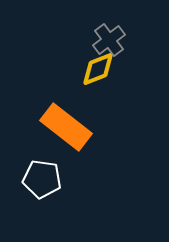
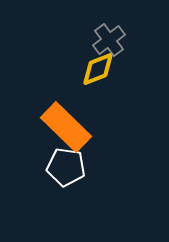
orange rectangle: rotated 6 degrees clockwise
white pentagon: moved 24 px right, 12 px up
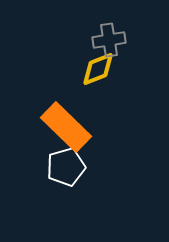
gray cross: rotated 28 degrees clockwise
white pentagon: rotated 24 degrees counterclockwise
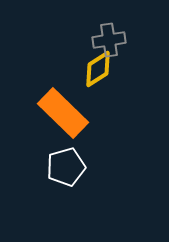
yellow diamond: rotated 12 degrees counterclockwise
orange rectangle: moved 3 px left, 14 px up
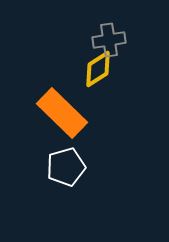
orange rectangle: moved 1 px left
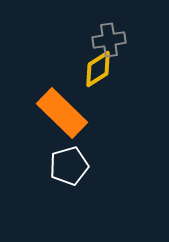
white pentagon: moved 3 px right, 1 px up
